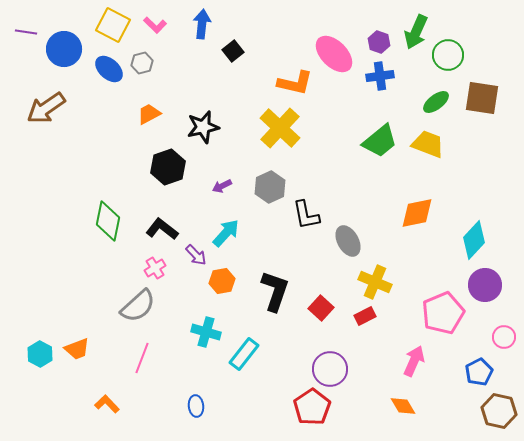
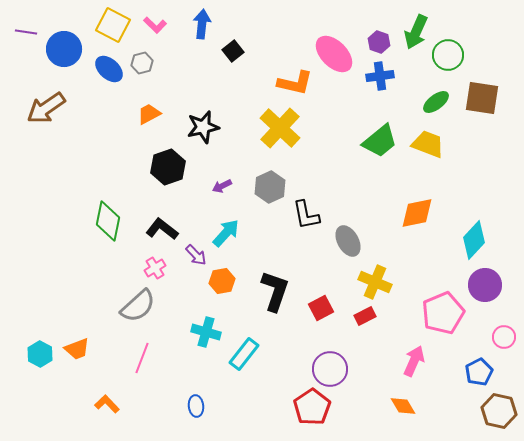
red square at (321, 308): rotated 20 degrees clockwise
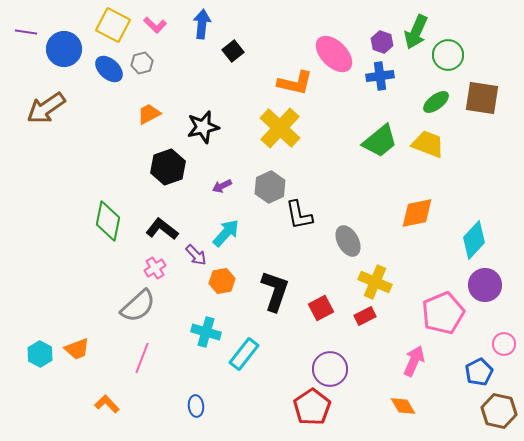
purple hexagon at (379, 42): moved 3 px right
black L-shape at (306, 215): moved 7 px left
pink circle at (504, 337): moved 7 px down
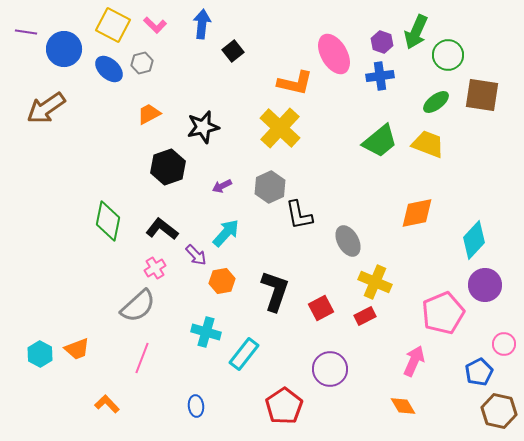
pink ellipse at (334, 54): rotated 15 degrees clockwise
brown square at (482, 98): moved 3 px up
red pentagon at (312, 407): moved 28 px left, 1 px up
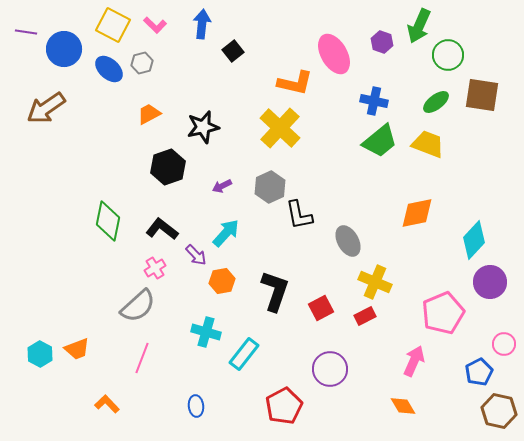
green arrow at (416, 32): moved 3 px right, 6 px up
blue cross at (380, 76): moved 6 px left, 25 px down; rotated 20 degrees clockwise
purple circle at (485, 285): moved 5 px right, 3 px up
red pentagon at (284, 406): rotated 6 degrees clockwise
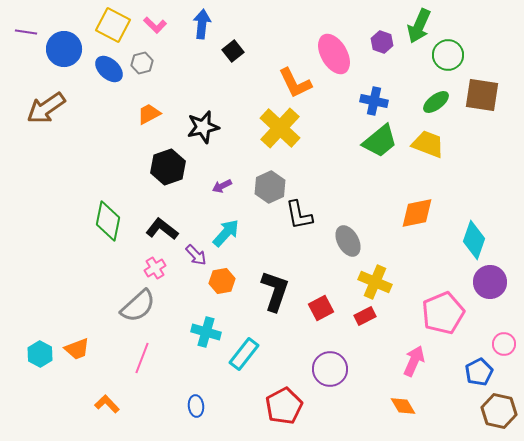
orange L-shape at (295, 83): rotated 51 degrees clockwise
cyan diamond at (474, 240): rotated 24 degrees counterclockwise
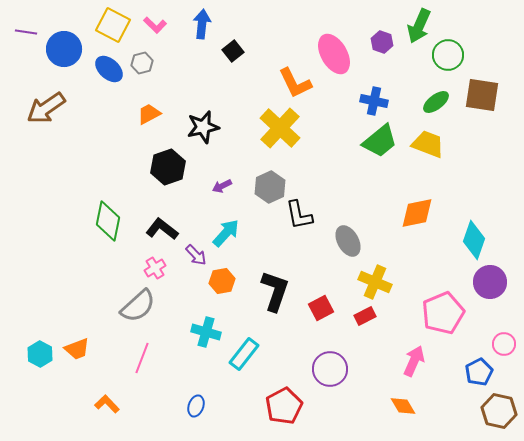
blue ellipse at (196, 406): rotated 25 degrees clockwise
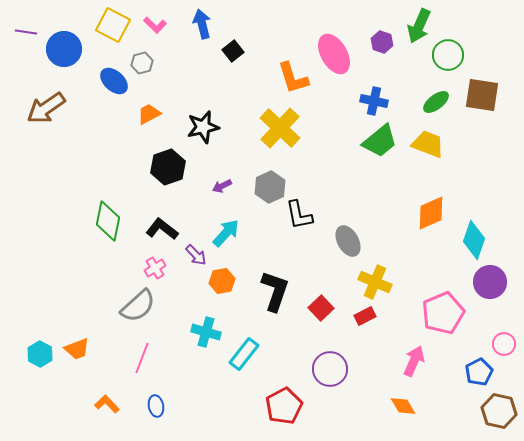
blue arrow at (202, 24): rotated 20 degrees counterclockwise
blue ellipse at (109, 69): moved 5 px right, 12 px down
orange L-shape at (295, 83): moved 2 px left, 5 px up; rotated 9 degrees clockwise
orange diamond at (417, 213): moved 14 px right; rotated 12 degrees counterclockwise
red square at (321, 308): rotated 15 degrees counterclockwise
blue ellipse at (196, 406): moved 40 px left; rotated 30 degrees counterclockwise
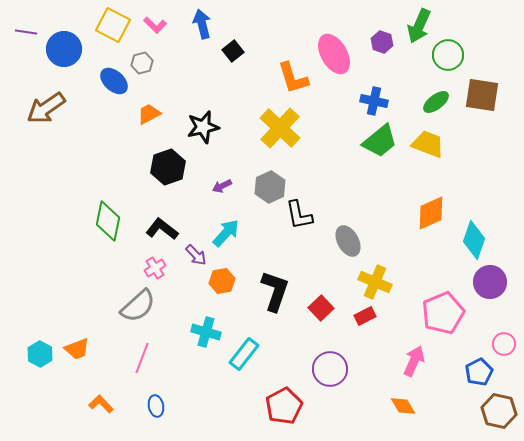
orange L-shape at (107, 404): moved 6 px left
